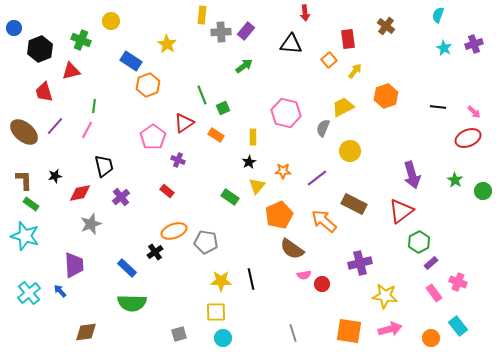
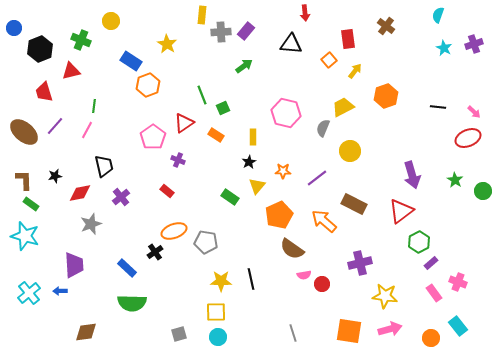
blue arrow at (60, 291): rotated 48 degrees counterclockwise
cyan circle at (223, 338): moved 5 px left, 1 px up
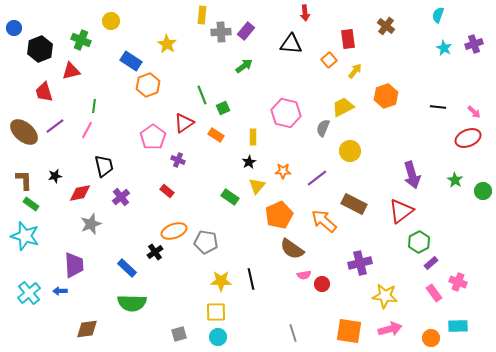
purple line at (55, 126): rotated 12 degrees clockwise
cyan rectangle at (458, 326): rotated 54 degrees counterclockwise
brown diamond at (86, 332): moved 1 px right, 3 px up
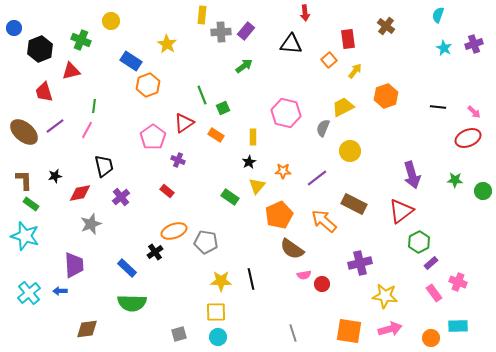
green star at (455, 180): rotated 28 degrees counterclockwise
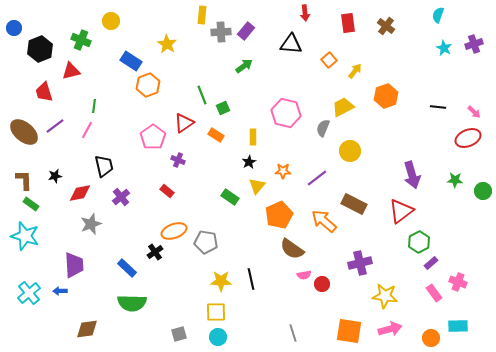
red rectangle at (348, 39): moved 16 px up
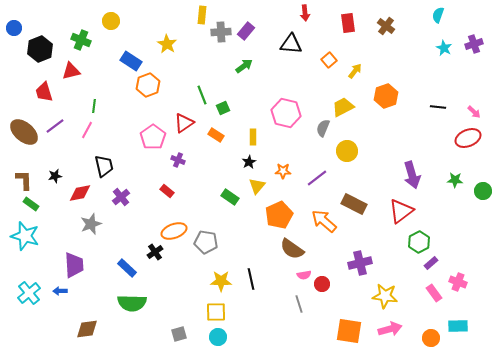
yellow circle at (350, 151): moved 3 px left
gray line at (293, 333): moved 6 px right, 29 px up
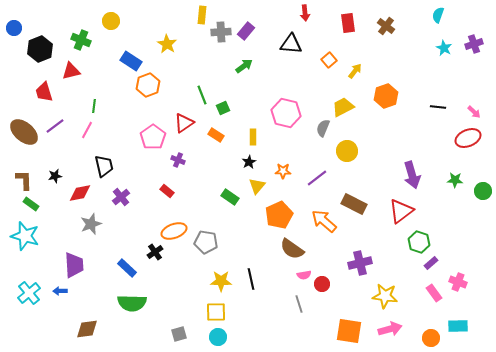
green hexagon at (419, 242): rotated 15 degrees counterclockwise
